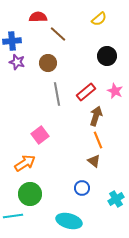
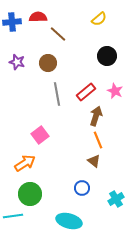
blue cross: moved 19 px up
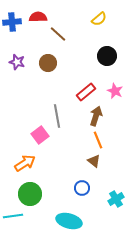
gray line: moved 22 px down
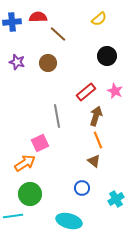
pink square: moved 8 px down; rotated 12 degrees clockwise
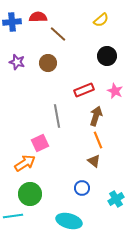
yellow semicircle: moved 2 px right, 1 px down
red rectangle: moved 2 px left, 2 px up; rotated 18 degrees clockwise
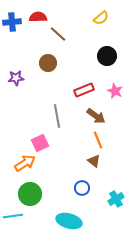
yellow semicircle: moved 2 px up
purple star: moved 1 px left, 16 px down; rotated 21 degrees counterclockwise
brown arrow: rotated 108 degrees clockwise
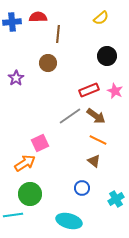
brown line: rotated 54 degrees clockwise
purple star: rotated 28 degrees counterclockwise
red rectangle: moved 5 px right
gray line: moved 13 px right; rotated 65 degrees clockwise
orange line: rotated 42 degrees counterclockwise
cyan line: moved 1 px up
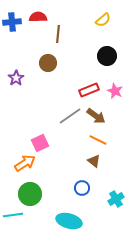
yellow semicircle: moved 2 px right, 2 px down
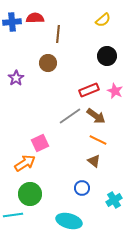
red semicircle: moved 3 px left, 1 px down
cyan cross: moved 2 px left, 1 px down
